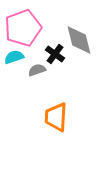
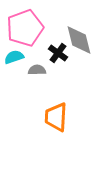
pink pentagon: moved 2 px right
black cross: moved 3 px right, 1 px up
gray semicircle: rotated 18 degrees clockwise
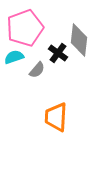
gray diamond: rotated 20 degrees clockwise
gray semicircle: rotated 132 degrees clockwise
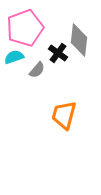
orange trapezoid: moved 8 px right, 2 px up; rotated 12 degrees clockwise
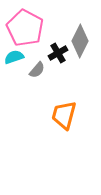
pink pentagon: rotated 24 degrees counterclockwise
gray diamond: moved 1 px right, 1 px down; rotated 20 degrees clockwise
black cross: rotated 24 degrees clockwise
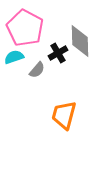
gray diamond: rotated 28 degrees counterclockwise
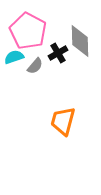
pink pentagon: moved 3 px right, 3 px down
gray semicircle: moved 2 px left, 4 px up
orange trapezoid: moved 1 px left, 6 px down
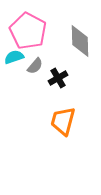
black cross: moved 25 px down
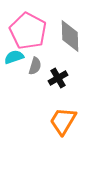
gray diamond: moved 10 px left, 5 px up
gray semicircle: rotated 24 degrees counterclockwise
orange trapezoid: rotated 16 degrees clockwise
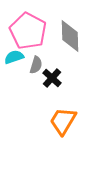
gray semicircle: moved 1 px right, 1 px up
black cross: moved 6 px left; rotated 18 degrees counterclockwise
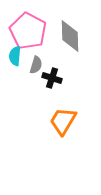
cyan semicircle: moved 1 px right, 1 px up; rotated 66 degrees counterclockwise
black cross: rotated 24 degrees counterclockwise
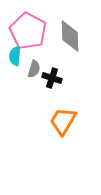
gray semicircle: moved 2 px left, 4 px down
